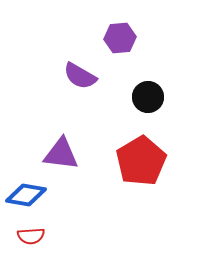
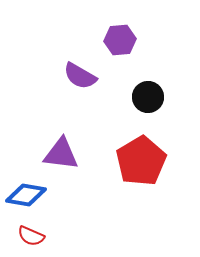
purple hexagon: moved 2 px down
red semicircle: rotated 28 degrees clockwise
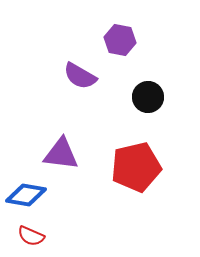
purple hexagon: rotated 16 degrees clockwise
red pentagon: moved 5 px left, 6 px down; rotated 18 degrees clockwise
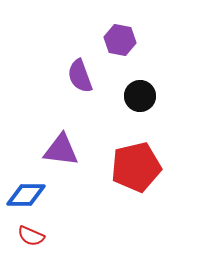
purple semicircle: rotated 40 degrees clockwise
black circle: moved 8 px left, 1 px up
purple triangle: moved 4 px up
blue diamond: rotated 9 degrees counterclockwise
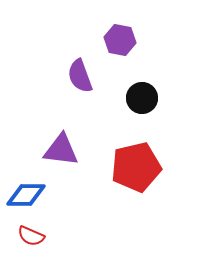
black circle: moved 2 px right, 2 px down
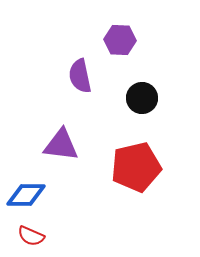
purple hexagon: rotated 8 degrees counterclockwise
purple semicircle: rotated 8 degrees clockwise
purple triangle: moved 5 px up
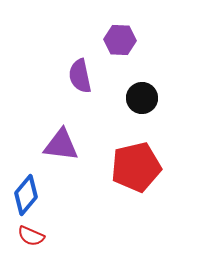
blue diamond: rotated 51 degrees counterclockwise
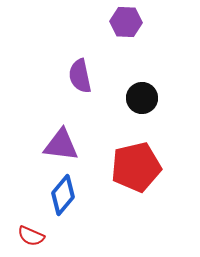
purple hexagon: moved 6 px right, 18 px up
blue diamond: moved 37 px right
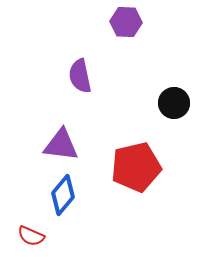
black circle: moved 32 px right, 5 px down
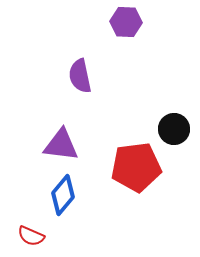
black circle: moved 26 px down
red pentagon: rotated 6 degrees clockwise
